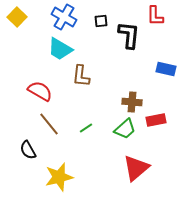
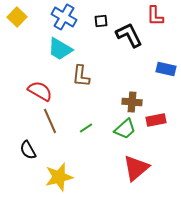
black L-shape: rotated 32 degrees counterclockwise
brown line: moved 1 px right, 3 px up; rotated 15 degrees clockwise
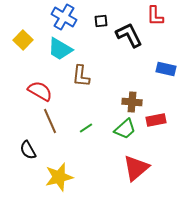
yellow square: moved 6 px right, 23 px down
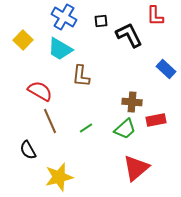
blue rectangle: rotated 30 degrees clockwise
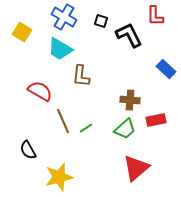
black square: rotated 24 degrees clockwise
yellow square: moved 1 px left, 8 px up; rotated 12 degrees counterclockwise
brown cross: moved 2 px left, 2 px up
brown line: moved 13 px right
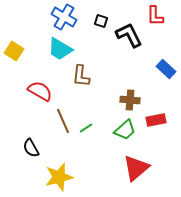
yellow square: moved 8 px left, 19 px down
green trapezoid: moved 1 px down
black semicircle: moved 3 px right, 2 px up
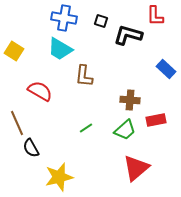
blue cross: moved 1 px down; rotated 20 degrees counterclockwise
black L-shape: moved 1 px left; rotated 48 degrees counterclockwise
brown L-shape: moved 3 px right
brown line: moved 46 px left, 2 px down
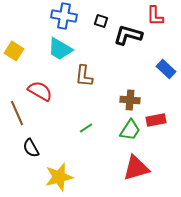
blue cross: moved 2 px up
brown line: moved 10 px up
green trapezoid: moved 5 px right; rotated 15 degrees counterclockwise
red triangle: rotated 24 degrees clockwise
